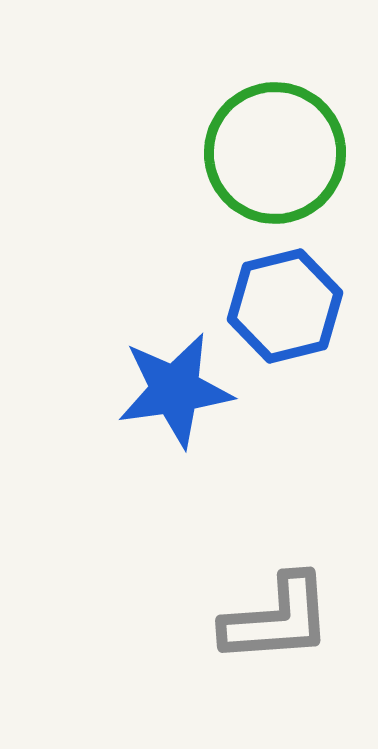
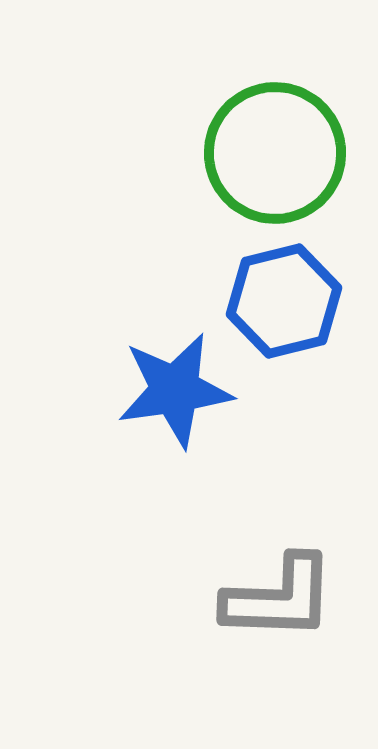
blue hexagon: moved 1 px left, 5 px up
gray L-shape: moved 2 px right, 21 px up; rotated 6 degrees clockwise
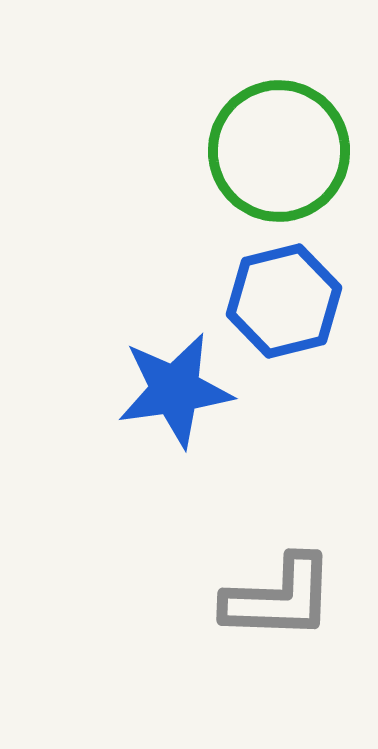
green circle: moved 4 px right, 2 px up
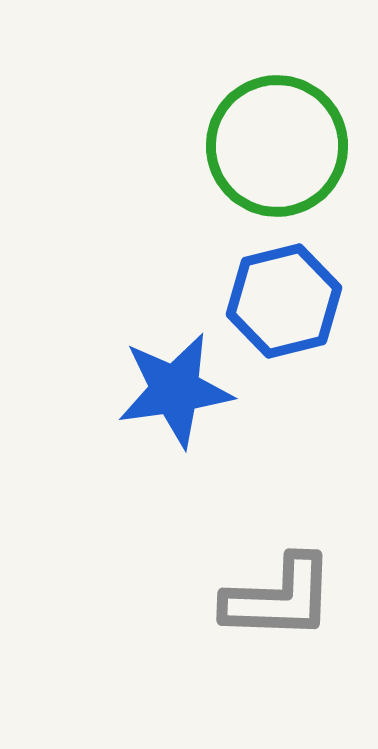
green circle: moved 2 px left, 5 px up
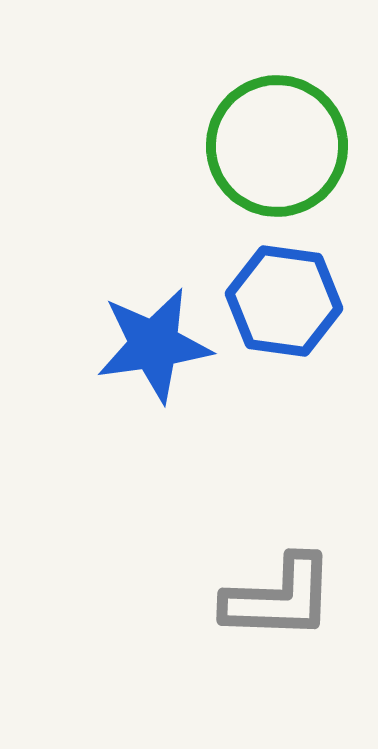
blue hexagon: rotated 22 degrees clockwise
blue star: moved 21 px left, 45 px up
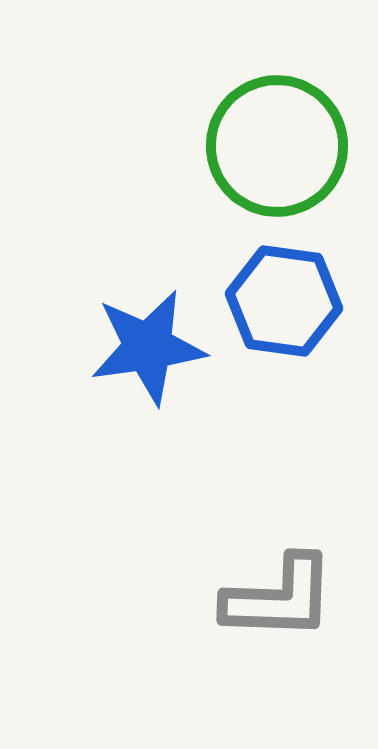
blue star: moved 6 px left, 2 px down
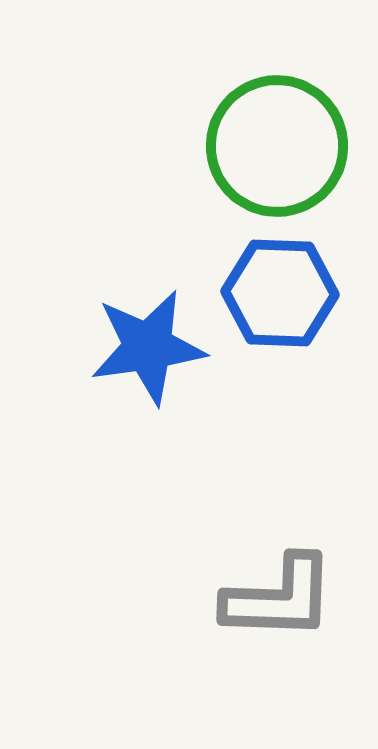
blue hexagon: moved 4 px left, 8 px up; rotated 6 degrees counterclockwise
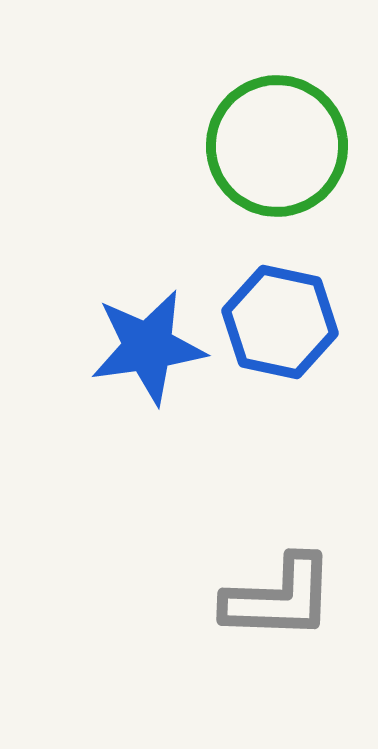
blue hexagon: moved 29 px down; rotated 10 degrees clockwise
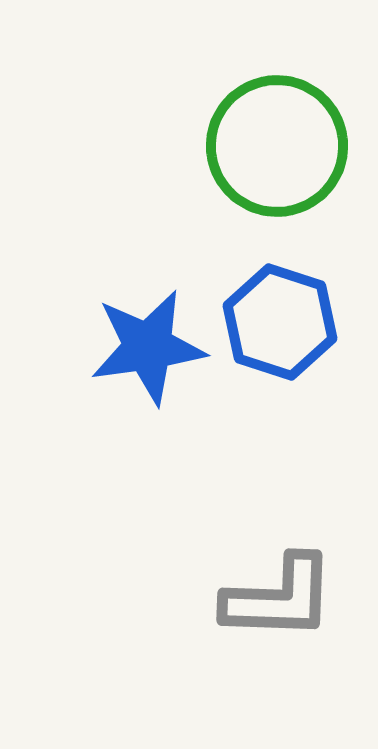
blue hexagon: rotated 6 degrees clockwise
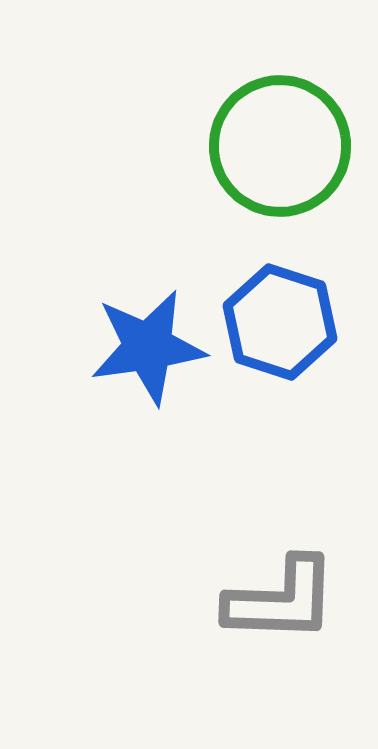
green circle: moved 3 px right
gray L-shape: moved 2 px right, 2 px down
